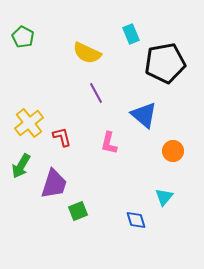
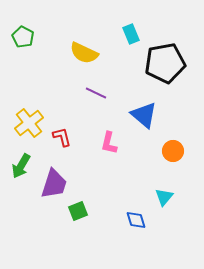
yellow semicircle: moved 3 px left
purple line: rotated 35 degrees counterclockwise
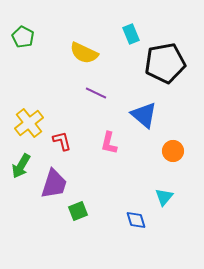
red L-shape: moved 4 px down
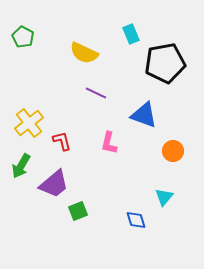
blue triangle: rotated 20 degrees counterclockwise
purple trapezoid: rotated 32 degrees clockwise
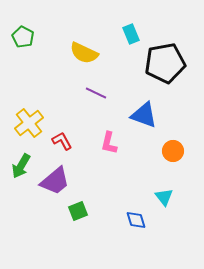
red L-shape: rotated 15 degrees counterclockwise
purple trapezoid: moved 1 px right, 3 px up
cyan triangle: rotated 18 degrees counterclockwise
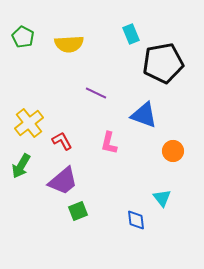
yellow semicircle: moved 15 px left, 9 px up; rotated 28 degrees counterclockwise
black pentagon: moved 2 px left
purple trapezoid: moved 8 px right
cyan triangle: moved 2 px left, 1 px down
blue diamond: rotated 10 degrees clockwise
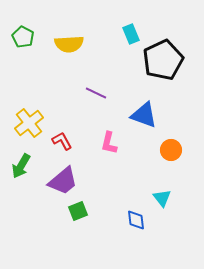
black pentagon: moved 3 px up; rotated 15 degrees counterclockwise
orange circle: moved 2 px left, 1 px up
